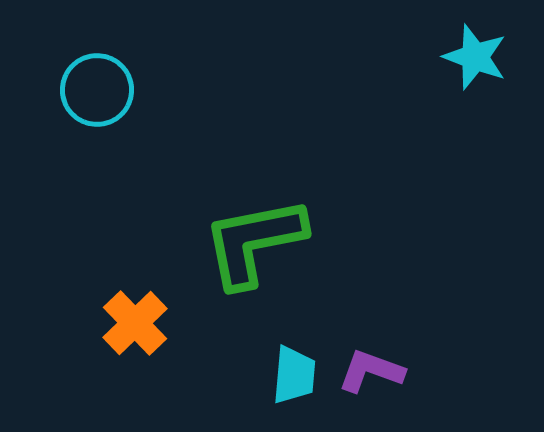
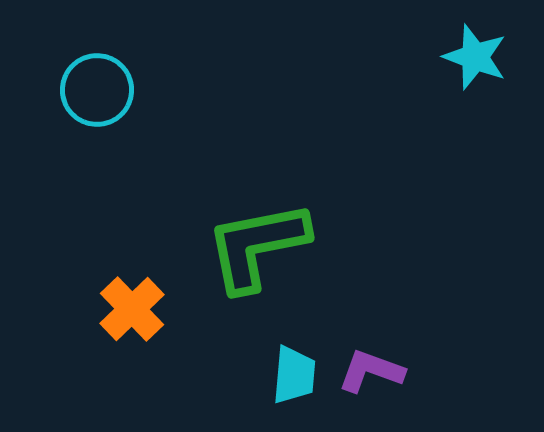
green L-shape: moved 3 px right, 4 px down
orange cross: moved 3 px left, 14 px up
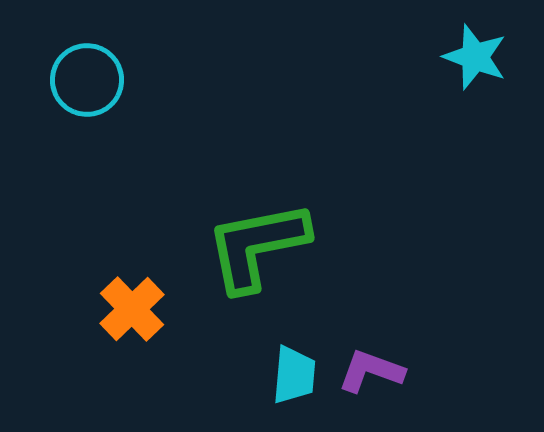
cyan circle: moved 10 px left, 10 px up
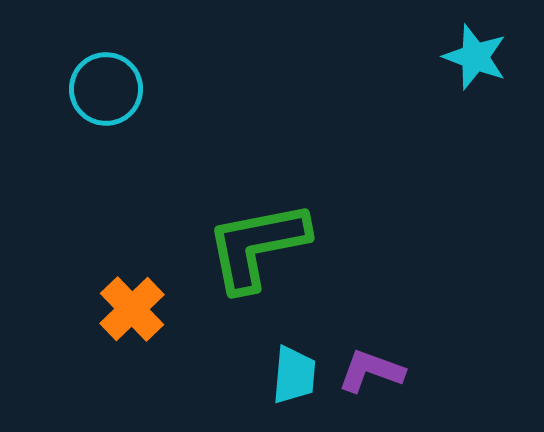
cyan circle: moved 19 px right, 9 px down
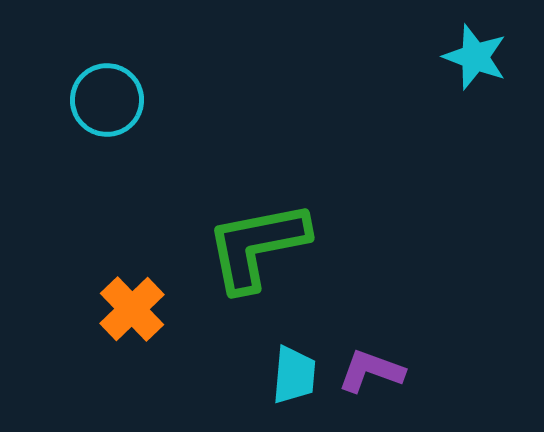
cyan circle: moved 1 px right, 11 px down
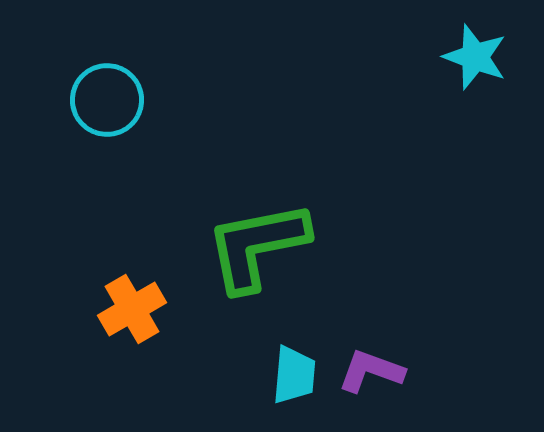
orange cross: rotated 14 degrees clockwise
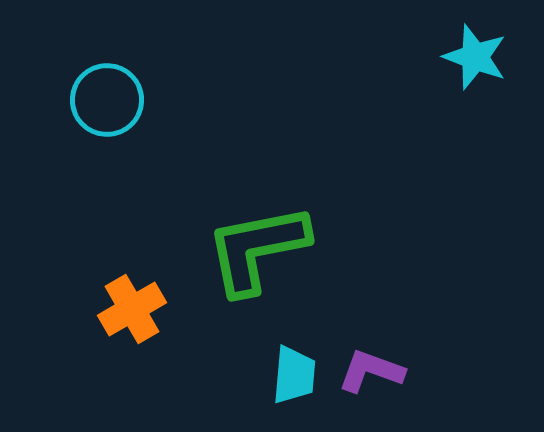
green L-shape: moved 3 px down
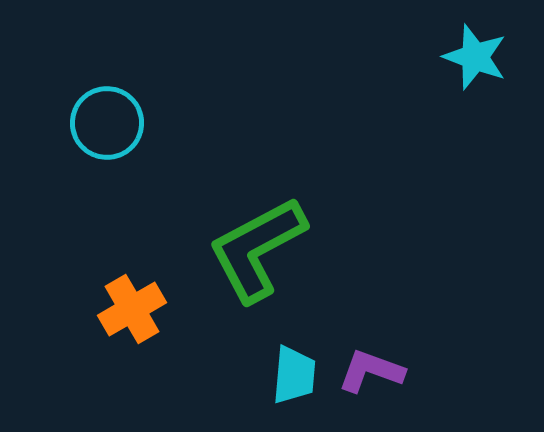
cyan circle: moved 23 px down
green L-shape: rotated 17 degrees counterclockwise
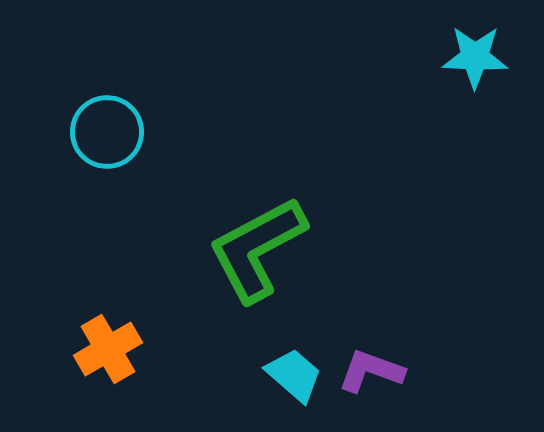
cyan star: rotated 18 degrees counterclockwise
cyan circle: moved 9 px down
orange cross: moved 24 px left, 40 px down
cyan trapezoid: rotated 54 degrees counterclockwise
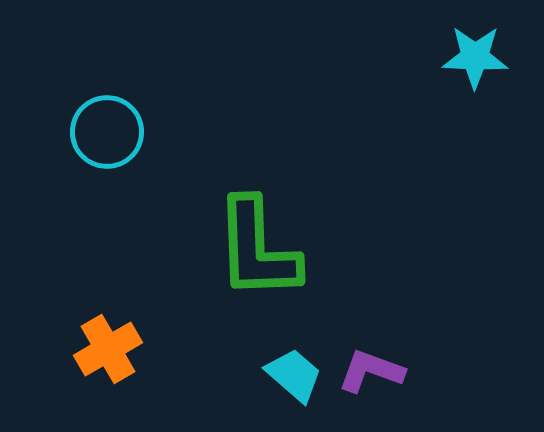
green L-shape: rotated 64 degrees counterclockwise
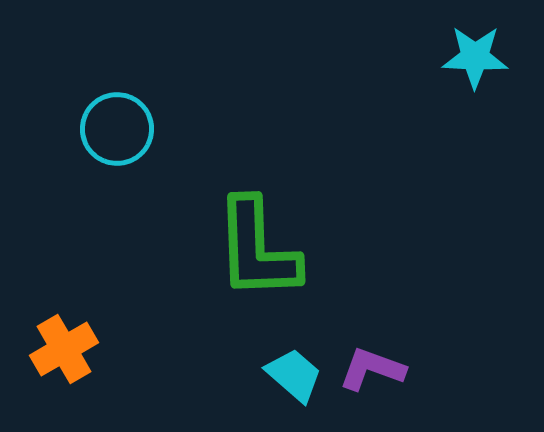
cyan circle: moved 10 px right, 3 px up
orange cross: moved 44 px left
purple L-shape: moved 1 px right, 2 px up
